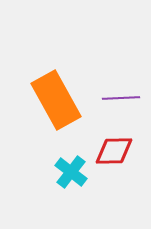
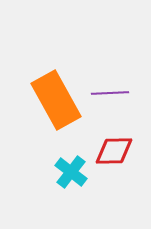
purple line: moved 11 px left, 5 px up
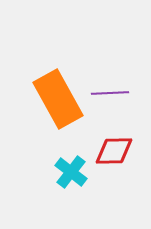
orange rectangle: moved 2 px right, 1 px up
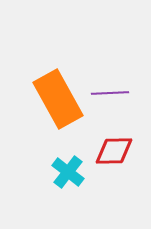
cyan cross: moved 3 px left
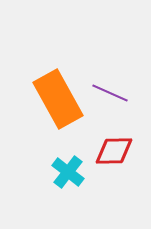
purple line: rotated 27 degrees clockwise
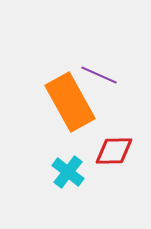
purple line: moved 11 px left, 18 px up
orange rectangle: moved 12 px right, 3 px down
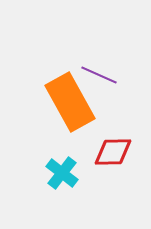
red diamond: moved 1 px left, 1 px down
cyan cross: moved 6 px left, 1 px down
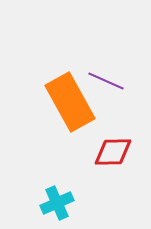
purple line: moved 7 px right, 6 px down
cyan cross: moved 5 px left, 30 px down; rotated 28 degrees clockwise
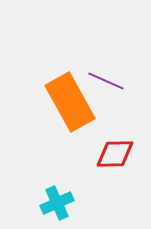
red diamond: moved 2 px right, 2 px down
